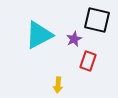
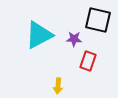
black square: moved 1 px right
purple star: rotated 28 degrees clockwise
yellow arrow: moved 1 px down
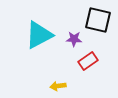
red rectangle: rotated 36 degrees clockwise
yellow arrow: rotated 77 degrees clockwise
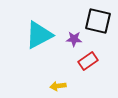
black square: moved 1 px down
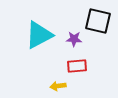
red rectangle: moved 11 px left, 5 px down; rotated 30 degrees clockwise
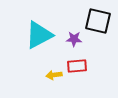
yellow arrow: moved 4 px left, 11 px up
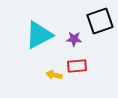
black square: moved 2 px right; rotated 32 degrees counterclockwise
yellow arrow: rotated 21 degrees clockwise
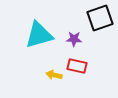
black square: moved 3 px up
cyan triangle: rotated 12 degrees clockwise
red rectangle: rotated 18 degrees clockwise
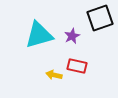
purple star: moved 2 px left, 3 px up; rotated 28 degrees counterclockwise
